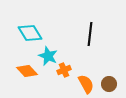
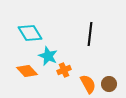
orange semicircle: moved 2 px right
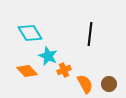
orange semicircle: moved 3 px left
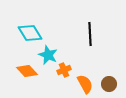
black line: rotated 10 degrees counterclockwise
cyan star: moved 1 px up
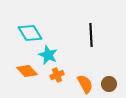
black line: moved 1 px right, 1 px down
orange cross: moved 7 px left, 5 px down
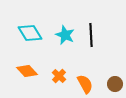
cyan star: moved 17 px right, 20 px up
orange cross: moved 2 px right, 1 px down; rotated 24 degrees counterclockwise
brown circle: moved 6 px right
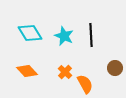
cyan star: moved 1 px left, 1 px down
orange cross: moved 6 px right, 4 px up
brown circle: moved 16 px up
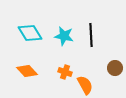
cyan star: rotated 12 degrees counterclockwise
orange cross: rotated 24 degrees counterclockwise
orange semicircle: moved 1 px down
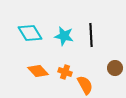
orange diamond: moved 11 px right
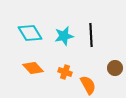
cyan star: rotated 24 degrees counterclockwise
orange diamond: moved 5 px left, 3 px up
orange semicircle: moved 3 px right
